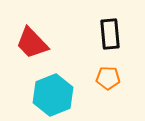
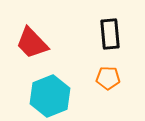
cyan hexagon: moved 3 px left, 1 px down
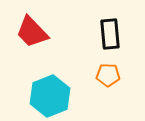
red trapezoid: moved 11 px up
orange pentagon: moved 3 px up
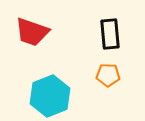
red trapezoid: rotated 27 degrees counterclockwise
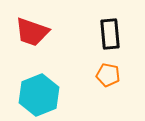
orange pentagon: rotated 10 degrees clockwise
cyan hexagon: moved 11 px left, 1 px up
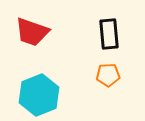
black rectangle: moved 1 px left
orange pentagon: rotated 15 degrees counterclockwise
